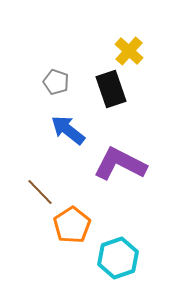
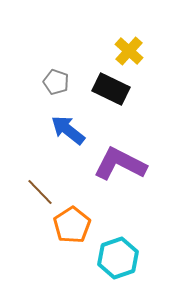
black rectangle: rotated 45 degrees counterclockwise
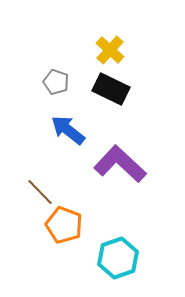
yellow cross: moved 19 px left, 1 px up
purple L-shape: rotated 16 degrees clockwise
orange pentagon: moved 8 px left; rotated 18 degrees counterclockwise
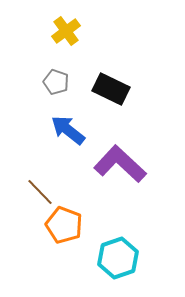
yellow cross: moved 44 px left, 19 px up; rotated 12 degrees clockwise
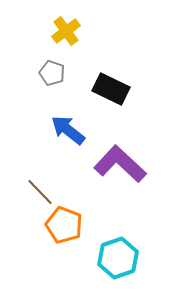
gray pentagon: moved 4 px left, 9 px up
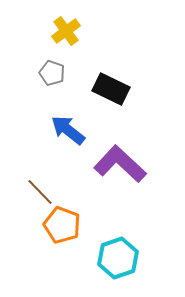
orange pentagon: moved 2 px left
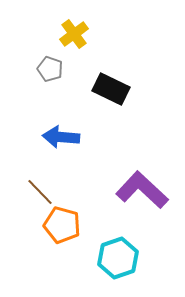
yellow cross: moved 8 px right, 3 px down
gray pentagon: moved 2 px left, 4 px up
blue arrow: moved 7 px left, 7 px down; rotated 33 degrees counterclockwise
purple L-shape: moved 22 px right, 26 px down
orange pentagon: rotated 6 degrees counterclockwise
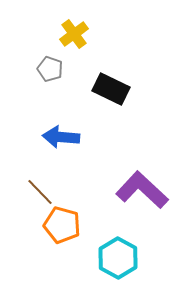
cyan hexagon: rotated 12 degrees counterclockwise
